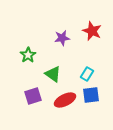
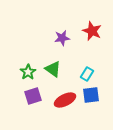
green star: moved 17 px down
green triangle: moved 5 px up
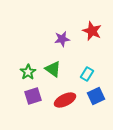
purple star: moved 1 px down
blue square: moved 5 px right, 1 px down; rotated 18 degrees counterclockwise
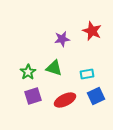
green triangle: moved 1 px right, 1 px up; rotated 18 degrees counterclockwise
cyan rectangle: rotated 48 degrees clockwise
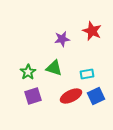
red ellipse: moved 6 px right, 4 px up
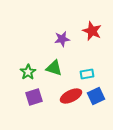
purple square: moved 1 px right, 1 px down
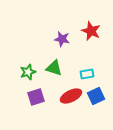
red star: moved 1 px left
purple star: rotated 21 degrees clockwise
green star: rotated 14 degrees clockwise
purple square: moved 2 px right
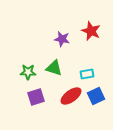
green star: rotated 21 degrees clockwise
red ellipse: rotated 10 degrees counterclockwise
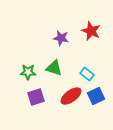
purple star: moved 1 px left, 1 px up
cyan rectangle: rotated 48 degrees clockwise
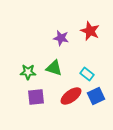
red star: moved 1 px left
purple square: rotated 12 degrees clockwise
